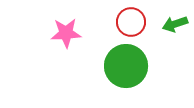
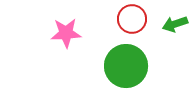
red circle: moved 1 px right, 3 px up
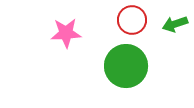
red circle: moved 1 px down
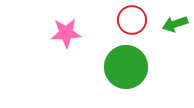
green circle: moved 1 px down
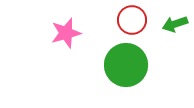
pink star: rotated 12 degrees counterclockwise
green circle: moved 2 px up
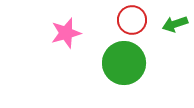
green circle: moved 2 px left, 2 px up
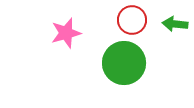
green arrow: rotated 25 degrees clockwise
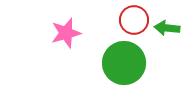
red circle: moved 2 px right
green arrow: moved 8 px left, 4 px down
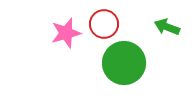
red circle: moved 30 px left, 4 px down
green arrow: moved 1 px up; rotated 15 degrees clockwise
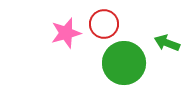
green arrow: moved 16 px down
